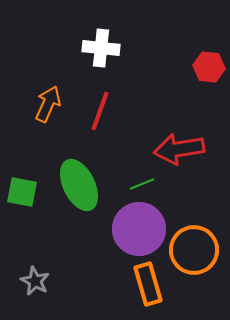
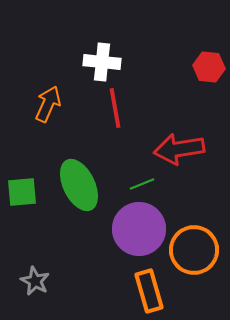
white cross: moved 1 px right, 14 px down
red line: moved 15 px right, 3 px up; rotated 30 degrees counterclockwise
green square: rotated 16 degrees counterclockwise
orange rectangle: moved 1 px right, 7 px down
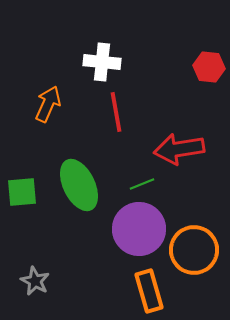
red line: moved 1 px right, 4 px down
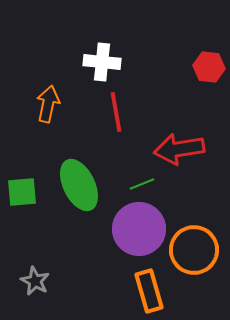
orange arrow: rotated 12 degrees counterclockwise
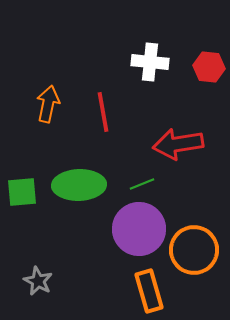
white cross: moved 48 px right
red line: moved 13 px left
red arrow: moved 1 px left, 5 px up
green ellipse: rotated 66 degrees counterclockwise
gray star: moved 3 px right
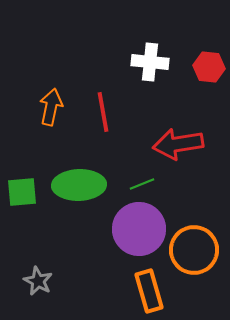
orange arrow: moved 3 px right, 3 px down
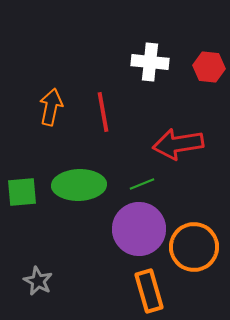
orange circle: moved 3 px up
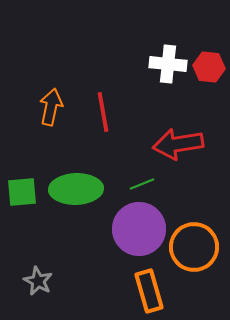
white cross: moved 18 px right, 2 px down
green ellipse: moved 3 px left, 4 px down
